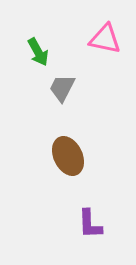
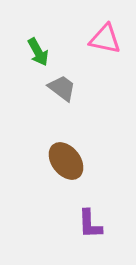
gray trapezoid: rotated 100 degrees clockwise
brown ellipse: moved 2 px left, 5 px down; rotated 12 degrees counterclockwise
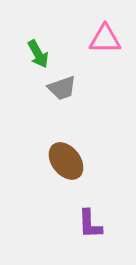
pink triangle: rotated 12 degrees counterclockwise
green arrow: moved 2 px down
gray trapezoid: rotated 124 degrees clockwise
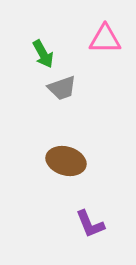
green arrow: moved 5 px right
brown ellipse: rotated 36 degrees counterclockwise
purple L-shape: rotated 20 degrees counterclockwise
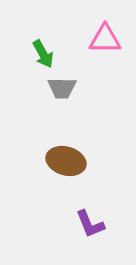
gray trapezoid: rotated 20 degrees clockwise
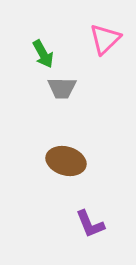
pink triangle: rotated 44 degrees counterclockwise
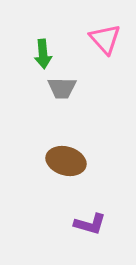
pink triangle: rotated 28 degrees counterclockwise
green arrow: rotated 24 degrees clockwise
purple L-shape: rotated 52 degrees counterclockwise
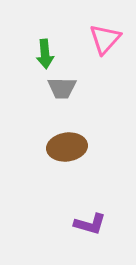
pink triangle: rotated 24 degrees clockwise
green arrow: moved 2 px right
brown ellipse: moved 1 px right, 14 px up; rotated 24 degrees counterclockwise
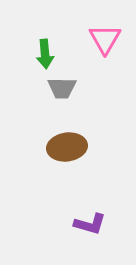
pink triangle: rotated 12 degrees counterclockwise
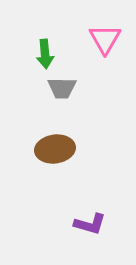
brown ellipse: moved 12 px left, 2 px down
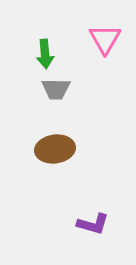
gray trapezoid: moved 6 px left, 1 px down
purple L-shape: moved 3 px right
